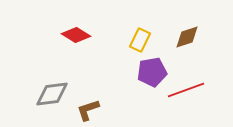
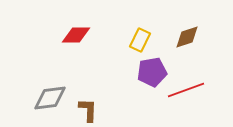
red diamond: rotated 32 degrees counterclockwise
gray diamond: moved 2 px left, 4 px down
brown L-shape: rotated 110 degrees clockwise
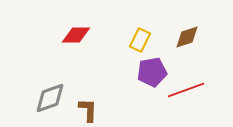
gray diamond: rotated 12 degrees counterclockwise
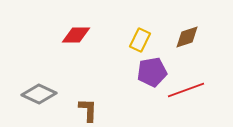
gray diamond: moved 11 px left, 4 px up; rotated 44 degrees clockwise
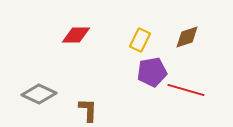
red line: rotated 36 degrees clockwise
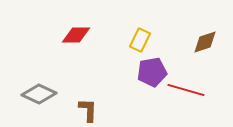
brown diamond: moved 18 px right, 5 px down
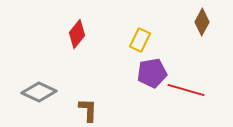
red diamond: moved 1 px right, 1 px up; rotated 52 degrees counterclockwise
brown diamond: moved 3 px left, 20 px up; rotated 44 degrees counterclockwise
purple pentagon: moved 1 px down
gray diamond: moved 2 px up
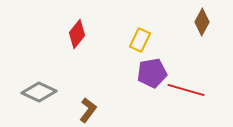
brown L-shape: rotated 35 degrees clockwise
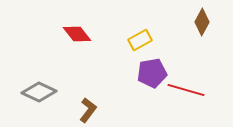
red diamond: rotated 76 degrees counterclockwise
yellow rectangle: rotated 35 degrees clockwise
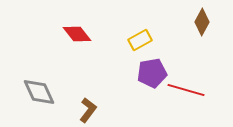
gray diamond: rotated 40 degrees clockwise
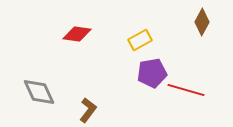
red diamond: rotated 44 degrees counterclockwise
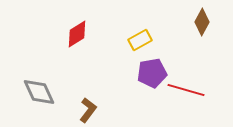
red diamond: rotated 40 degrees counterclockwise
